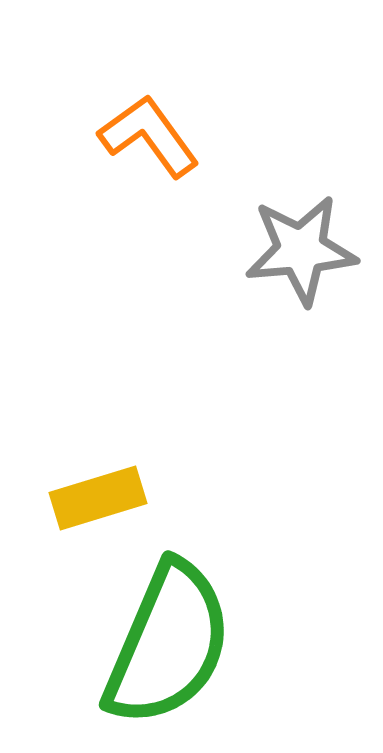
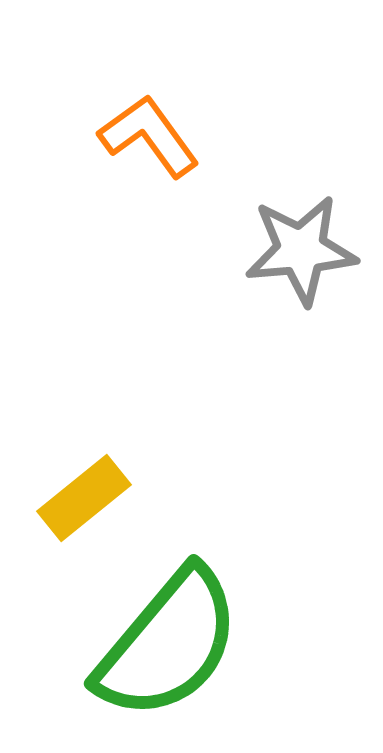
yellow rectangle: moved 14 px left; rotated 22 degrees counterclockwise
green semicircle: rotated 17 degrees clockwise
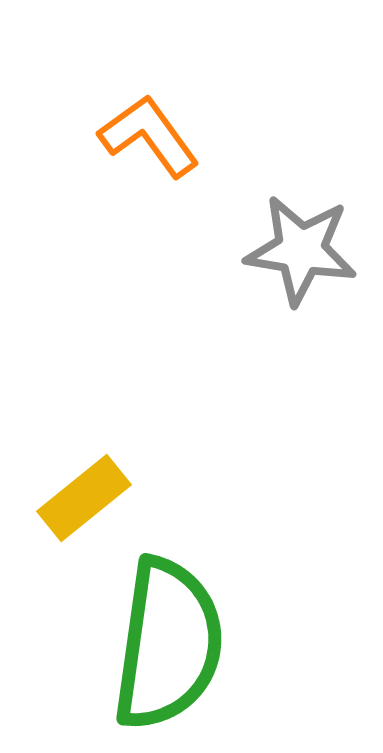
gray star: rotated 14 degrees clockwise
green semicircle: rotated 32 degrees counterclockwise
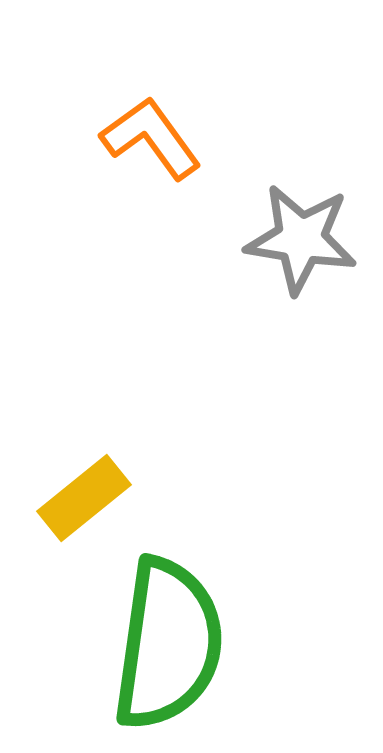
orange L-shape: moved 2 px right, 2 px down
gray star: moved 11 px up
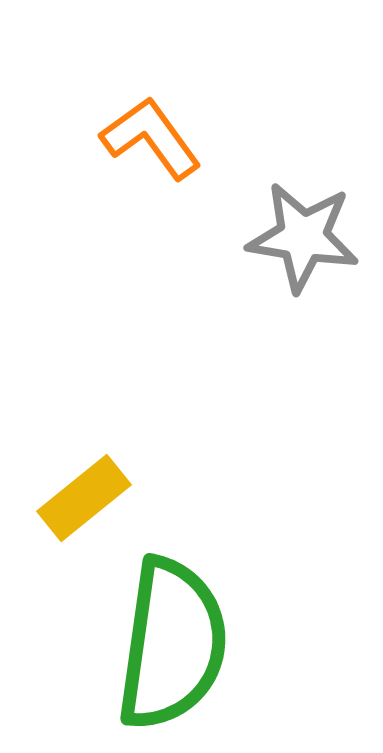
gray star: moved 2 px right, 2 px up
green semicircle: moved 4 px right
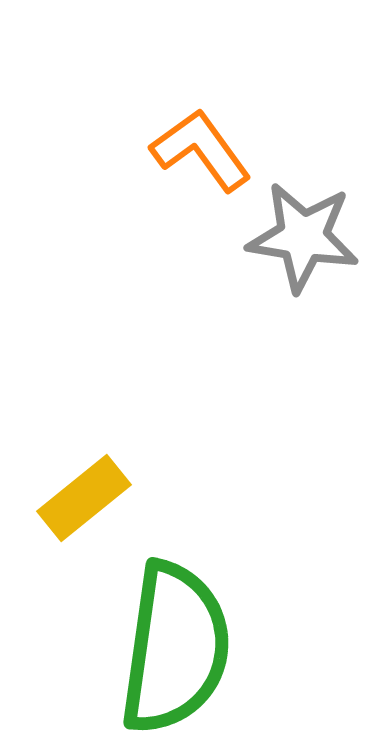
orange L-shape: moved 50 px right, 12 px down
green semicircle: moved 3 px right, 4 px down
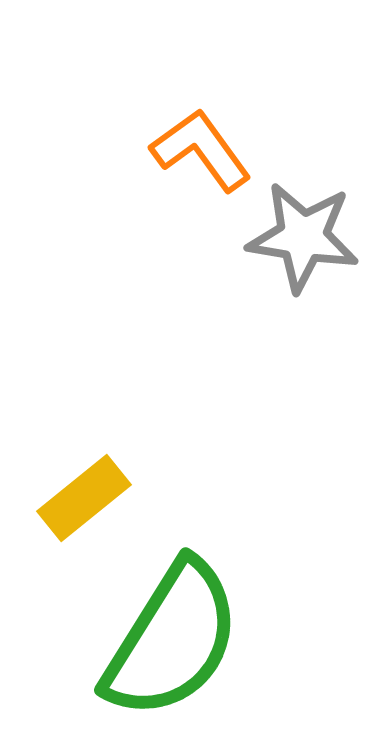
green semicircle: moved 3 px left, 8 px up; rotated 24 degrees clockwise
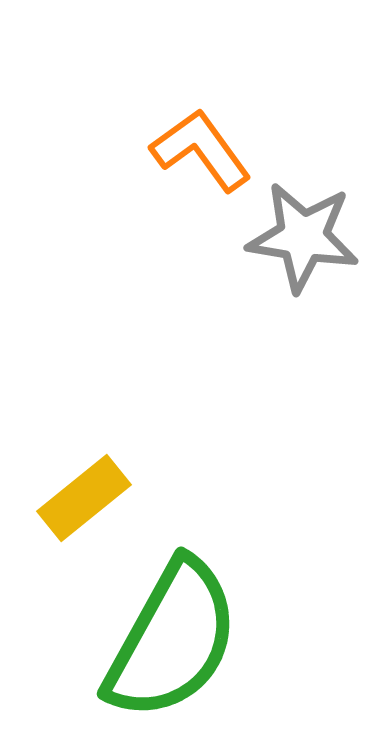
green semicircle: rotated 3 degrees counterclockwise
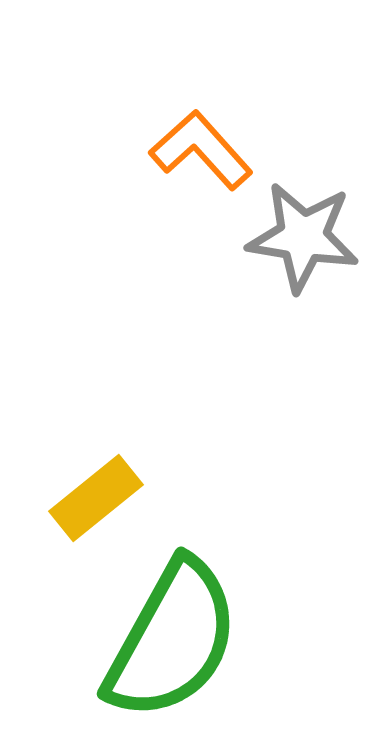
orange L-shape: rotated 6 degrees counterclockwise
yellow rectangle: moved 12 px right
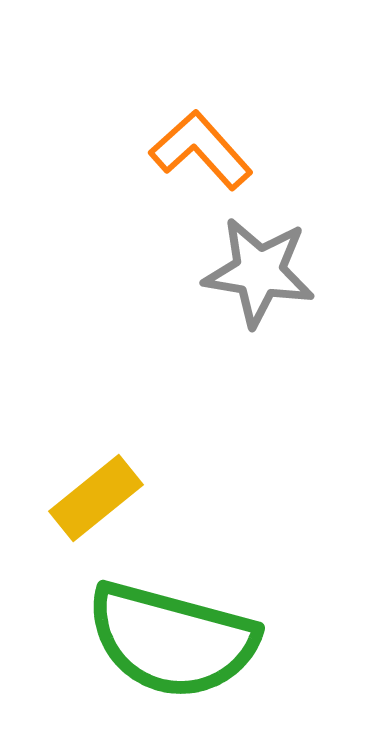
gray star: moved 44 px left, 35 px down
green semicircle: rotated 76 degrees clockwise
